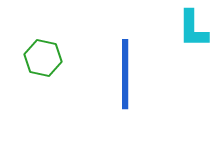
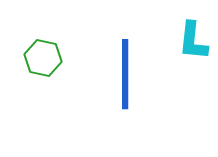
cyan L-shape: moved 12 px down; rotated 6 degrees clockwise
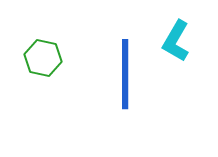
cyan L-shape: moved 17 px left; rotated 24 degrees clockwise
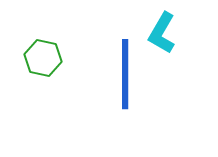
cyan L-shape: moved 14 px left, 8 px up
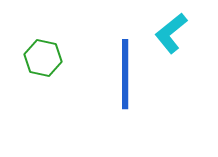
cyan L-shape: moved 9 px right; rotated 21 degrees clockwise
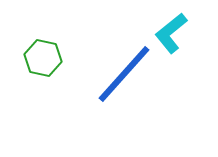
blue line: moved 1 px left; rotated 42 degrees clockwise
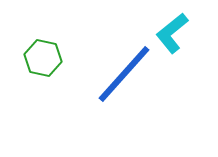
cyan L-shape: moved 1 px right
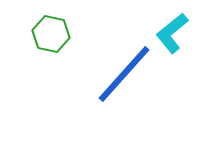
green hexagon: moved 8 px right, 24 px up
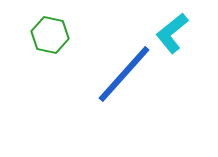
green hexagon: moved 1 px left, 1 px down
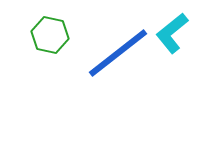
blue line: moved 6 px left, 21 px up; rotated 10 degrees clockwise
